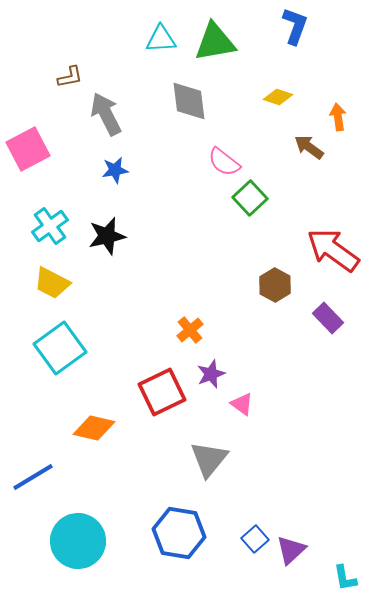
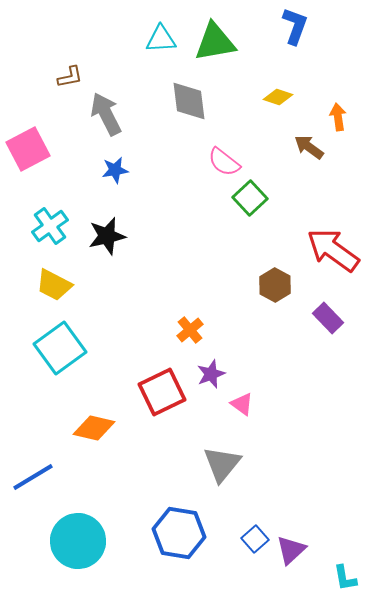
yellow trapezoid: moved 2 px right, 2 px down
gray triangle: moved 13 px right, 5 px down
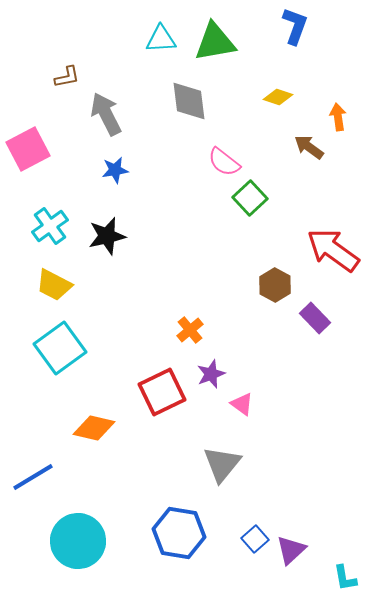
brown L-shape: moved 3 px left
purple rectangle: moved 13 px left
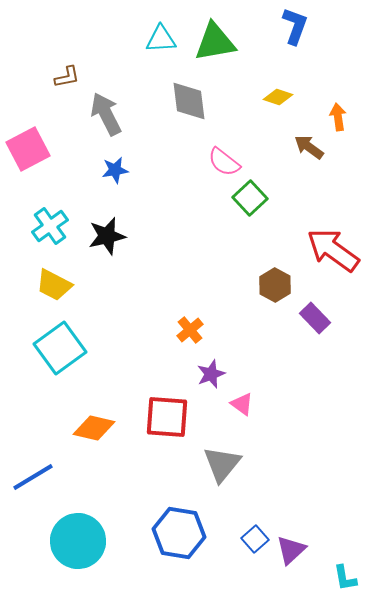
red square: moved 5 px right, 25 px down; rotated 30 degrees clockwise
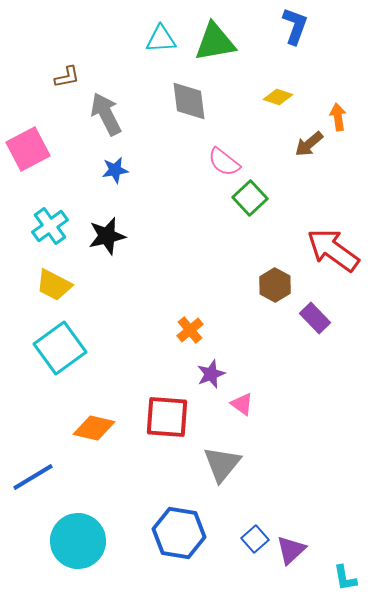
brown arrow: moved 3 px up; rotated 76 degrees counterclockwise
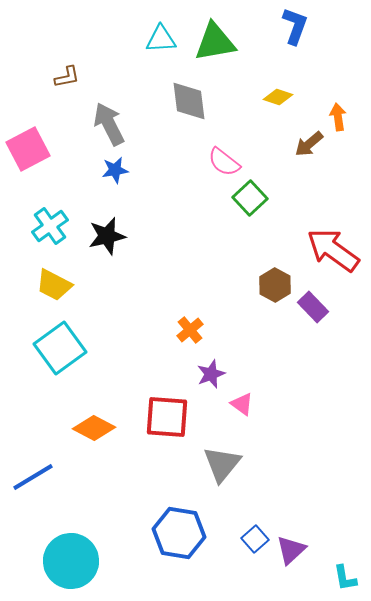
gray arrow: moved 3 px right, 10 px down
purple rectangle: moved 2 px left, 11 px up
orange diamond: rotated 15 degrees clockwise
cyan circle: moved 7 px left, 20 px down
